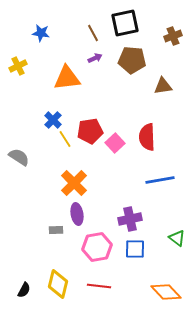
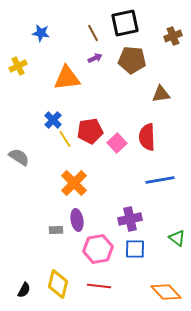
brown triangle: moved 2 px left, 8 px down
pink square: moved 2 px right
purple ellipse: moved 6 px down
pink hexagon: moved 1 px right, 2 px down
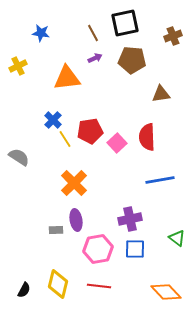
purple ellipse: moved 1 px left
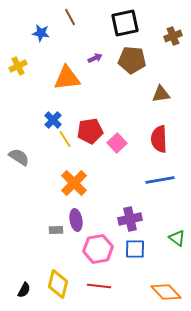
brown line: moved 23 px left, 16 px up
red semicircle: moved 12 px right, 2 px down
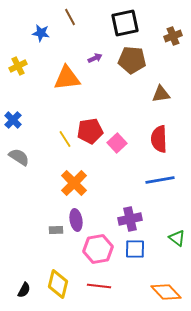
blue cross: moved 40 px left
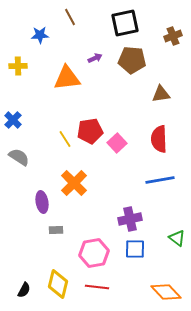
blue star: moved 1 px left, 2 px down; rotated 12 degrees counterclockwise
yellow cross: rotated 24 degrees clockwise
purple ellipse: moved 34 px left, 18 px up
pink hexagon: moved 4 px left, 4 px down
red line: moved 2 px left, 1 px down
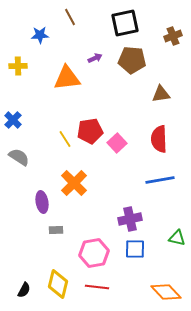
green triangle: rotated 24 degrees counterclockwise
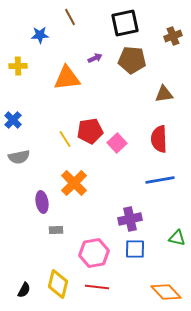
brown triangle: moved 3 px right
gray semicircle: rotated 135 degrees clockwise
